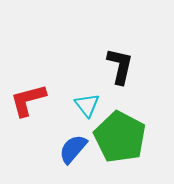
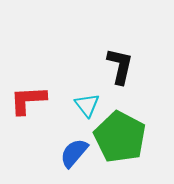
red L-shape: rotated 12 degrees clockwise
blue semicircle: moved 1 px right, 4 px down
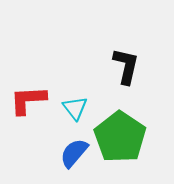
black L-shape: moved 6 px right
cyan triangle: moved 12 px left, 3 px down
green pentagon: rotated 6 degrees clockwise
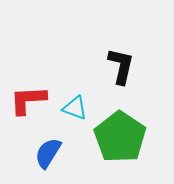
black L-shape: moved 5 px left
cyan triangle: rotated 32 degrees counterclockwise
blue semicircle: moved 26 px left; rotated 8 degrees counterclockwise
